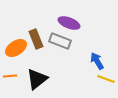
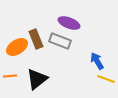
orange ellipse: moved 1 px right, 1 px up
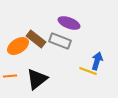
brown rectangle: rotated 30 degrees counterclockwise
orange ellipse: moved 1 px right, 1 px up
blue arrow: rotated 48 degrees clockwise
yellow line: moved 18 px left, 8 px up
